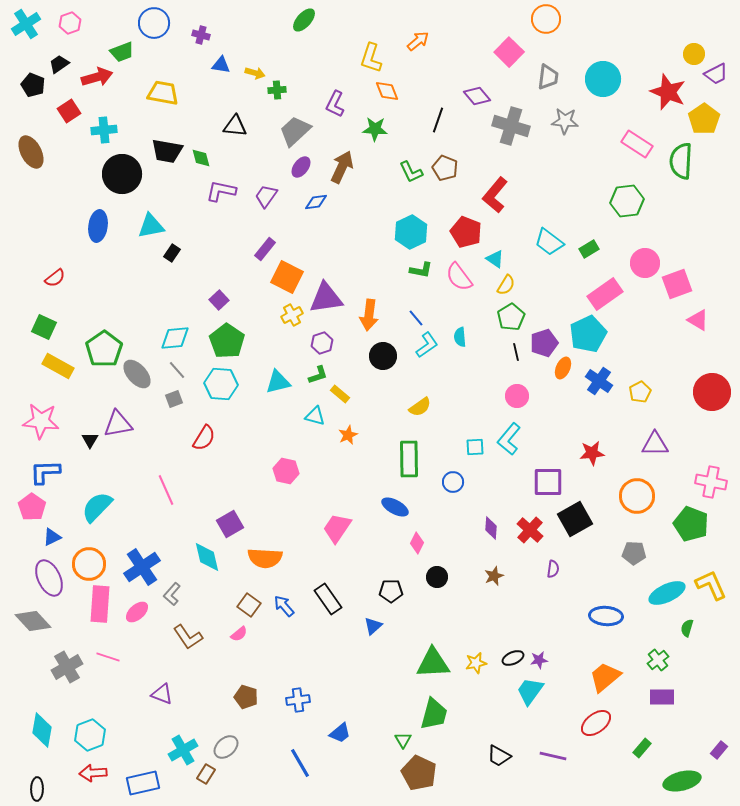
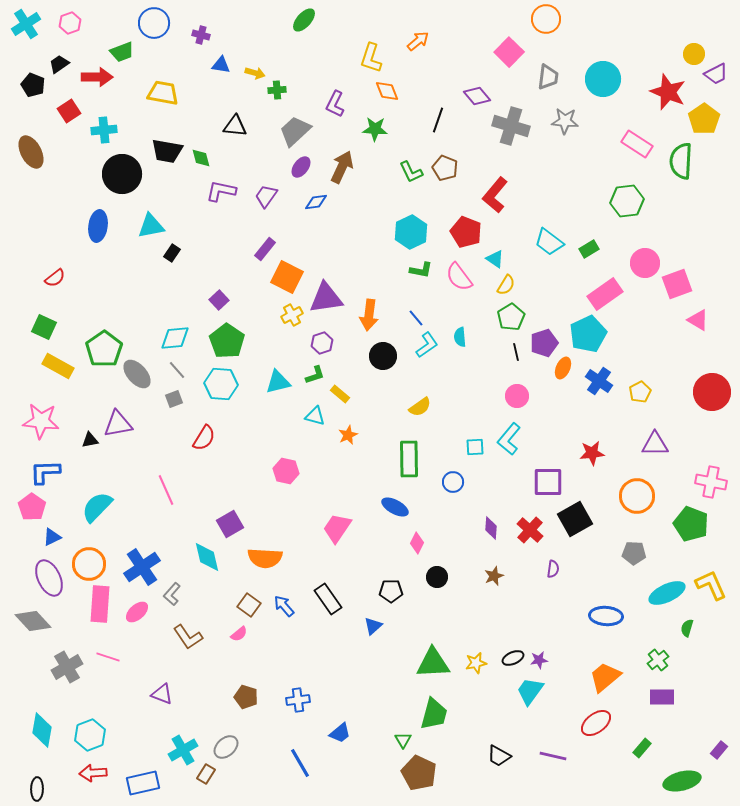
red arrow at (97, 77): rotated 16 degrees clockwise
green L-shape at (318, 375): moved 3 px left
black triangle at (90, 440): rotated 48 degrees clockwise
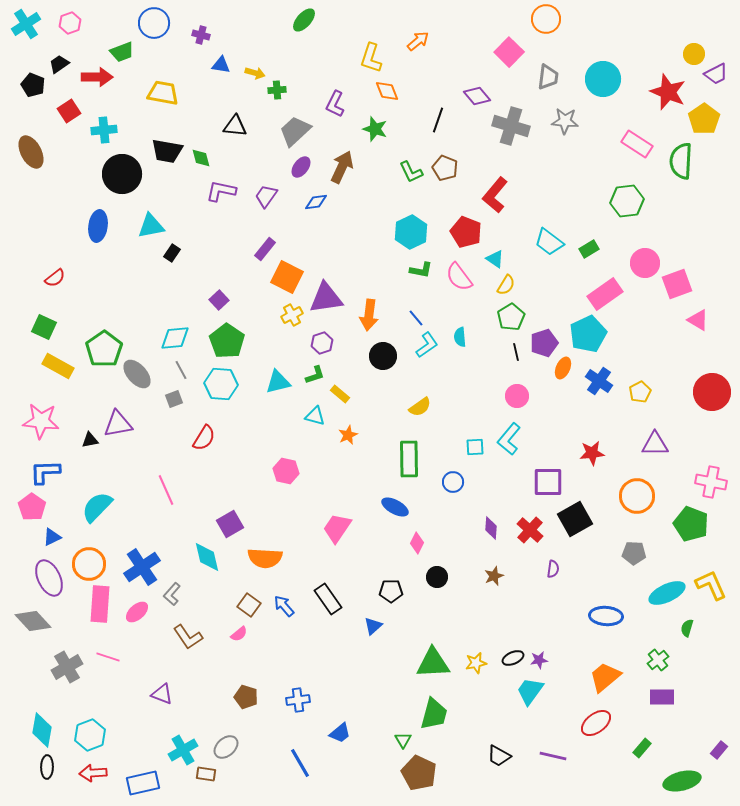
green star at (375, 129): rotated 15 degrees clockwise
gray line at (177, 370): moved 4 px right; rotated 12 degrees clockwise
brown rectangle at (206, 774): rotated 66 degrees clockwise
black ellipse at (37, 789): moved 10 px right, 22 px up
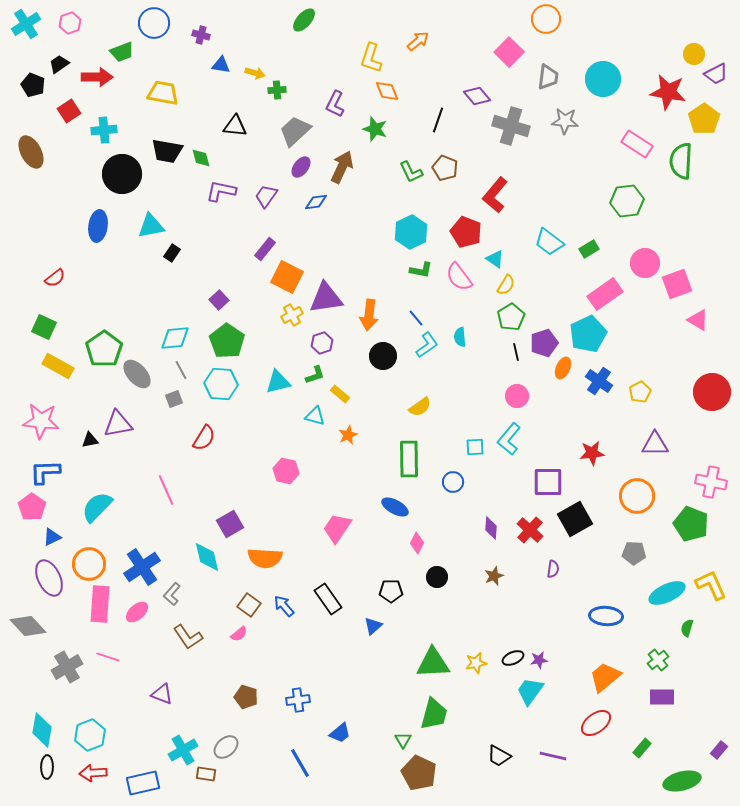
red star at (668, 92): rotated 12 degrees counterclockwise
gray diamond at (33, 621): moved 5 px left, 5 px down
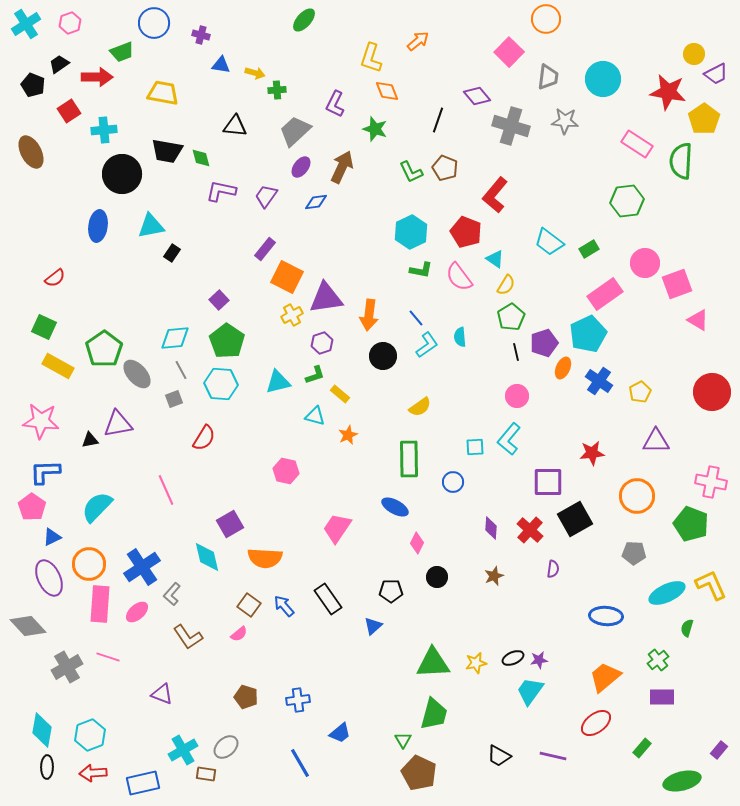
purple triangle at (655, 444): moved 1 px right, 3 px up
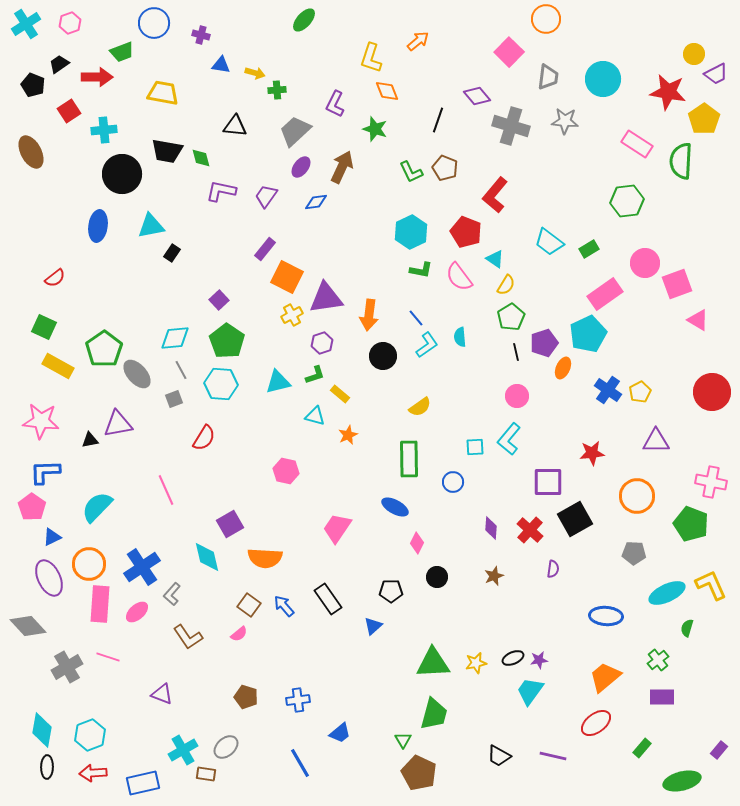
blue cross at (599, 381): moved 9 px right, 9 px down
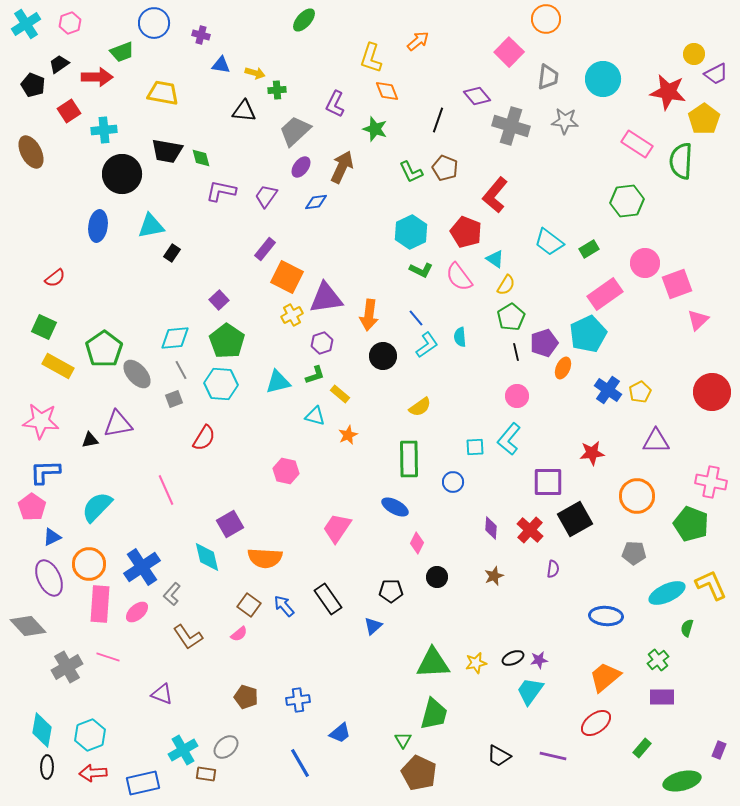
black triangle at (235, 126): moved 9 px right, 15 px up
green L-shape at (421, 270): rotated 15 degrees clockwise
pink triangle at (698, 320): rotated 45 degrees clockwise
purple rectangle at (719, 750): rotated 18 degrees counterclockwise
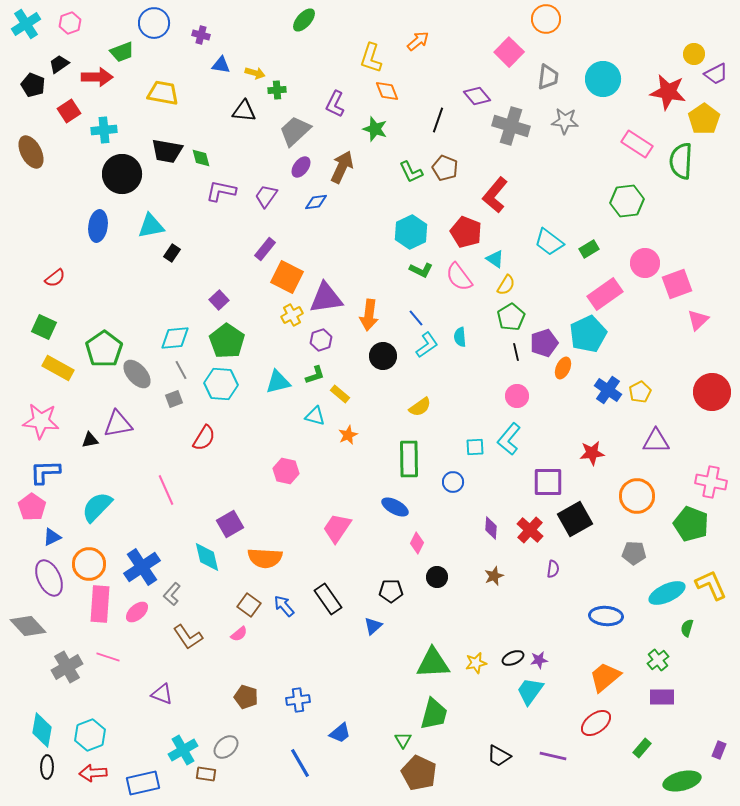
purple hexagon at (322, 343): moved 1 px left, 3 px up
yellow rectangle at (58, 366): moved 2 px down
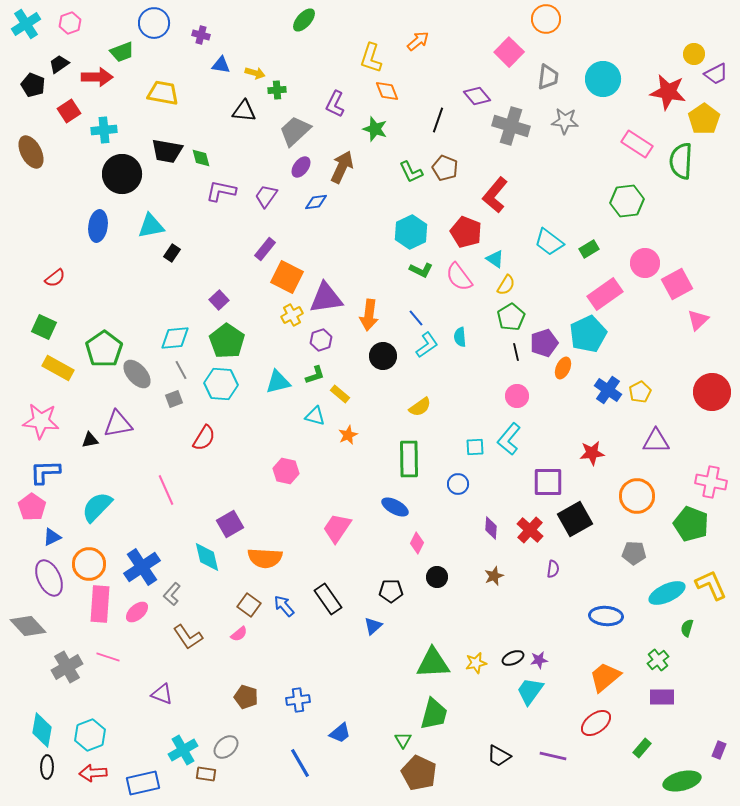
pink square at (677, 284): rotated 8 degrees counterclockwise
blue circle at (453, 482): moved 5 px right, 2 px down
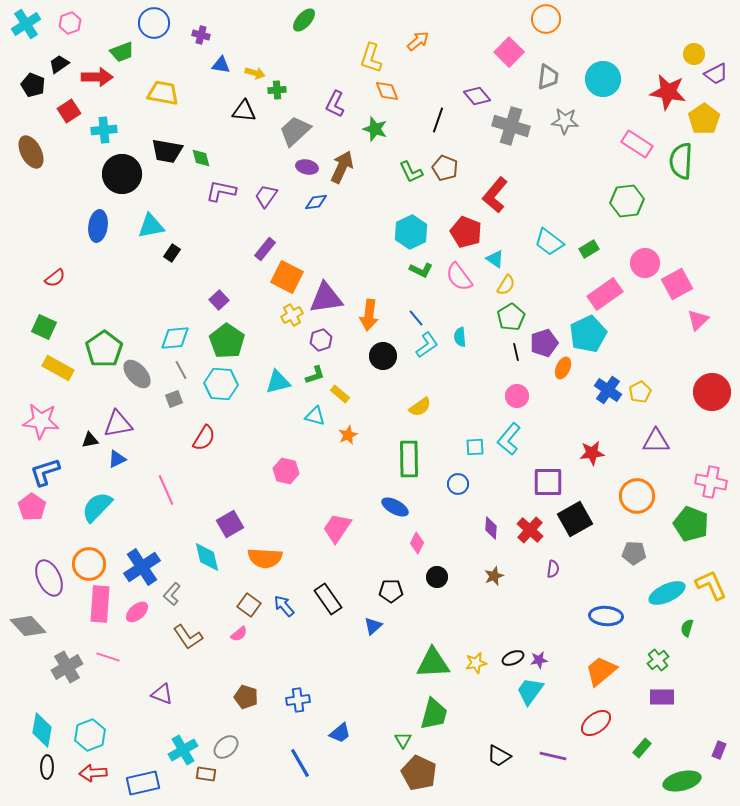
purple ellipse at (301, 167): moved 6 px right; rotated 65 degrees clockwise
blue L-shape at (45, 472): rotated 16 degrees counterclockwise
blue triangle at (52, 537): moved 65 px right, 78 px up
orange trapezoid at (605, 677): moved 4 px left, 6 px up
